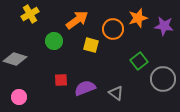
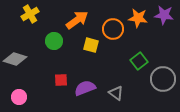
orange star: rotated 24 degrees clockwise
purple star: moved 11 px up
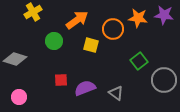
yellow cross: moved 3 px right, 2 px up
gray circle: moved 1 px right, 1 px down
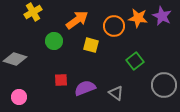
purple star: moved 2 px left, 1 px down; rotated 18 degrees clockwise
orange circle: moved 1 px right, 3 px up
green square: moved 4 px left
gray circle: moved 5 px down
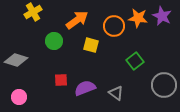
gray diamond: moved 1 px right, 1 px down
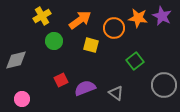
yellow cross: moved 9 px right, 4 px down
orange arrow: moved 3 px right
orange circle: moved 2 px down
gray diamond: rotated 30 degrees counterclockwise
red square: rotated 24 degrees counterclockwise
pink circle: moved 3 px right, 2 px down
